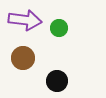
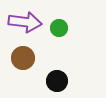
purple arrow: moved 2 px down
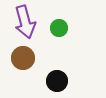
purple arrow: rotated 68 degrees clockwise
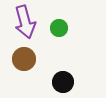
brown circle: moved 1 px right, 1 px down
black circle: moved 6 px right, 1 px down
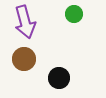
green circle: moved 15 px right, 14 px up
black circle: moved 4 px left, 4 px up
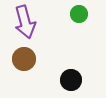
green circle: moved 5 px right
black circle: moved 12 px right, 2 px down
